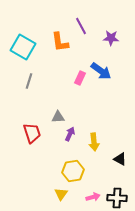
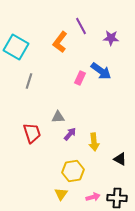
orange L-shape: rotated 45 degrees clockwise
cyan square: moved 7 px left
purple arrow: rotated 16 degrees clockwise
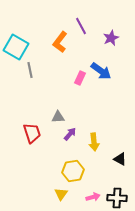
purple star: rotated 28 degrees counterclockwise
gray line: moved 1 px right, 11 px up; rotated 28 degrees counterclockwise
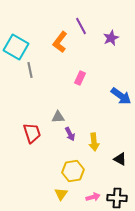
blue arrow: moved 20 px right, 25 px down
purple arrow: rotated 112 degrees clockwise
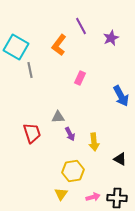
orange L-shape: moved 1 px left, 3 px down
blue arrow: rotated 25 degrees clockwise
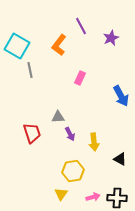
cyan square: moved 1 px right, 1 px up
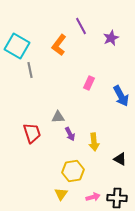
pink rectangle: moved 9 px right, 5 px down
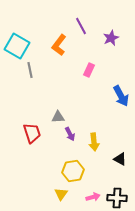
pink rectangle: moved 13 px up
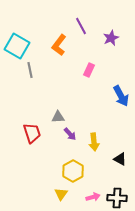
purple arrow: rotated 16 degrees counterclockwise
yellow hexagon: rotated 20 degrees counterclockwise
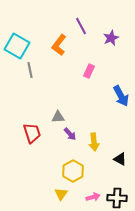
pink rectangle: moved 1 px down
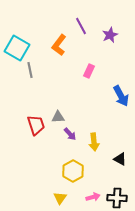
purple star: moved 1 px left, 3 px up
cyan square: moved 2 px down
red trapezoid: moved 4 px right, 8 px up
yellow triangle: moved 1 px left, 4 px down
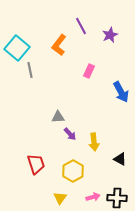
cyan square: rotated 10 degrees clockwise
blue arrow: moved 4 px up
red trapezoid: moved 39 px down
